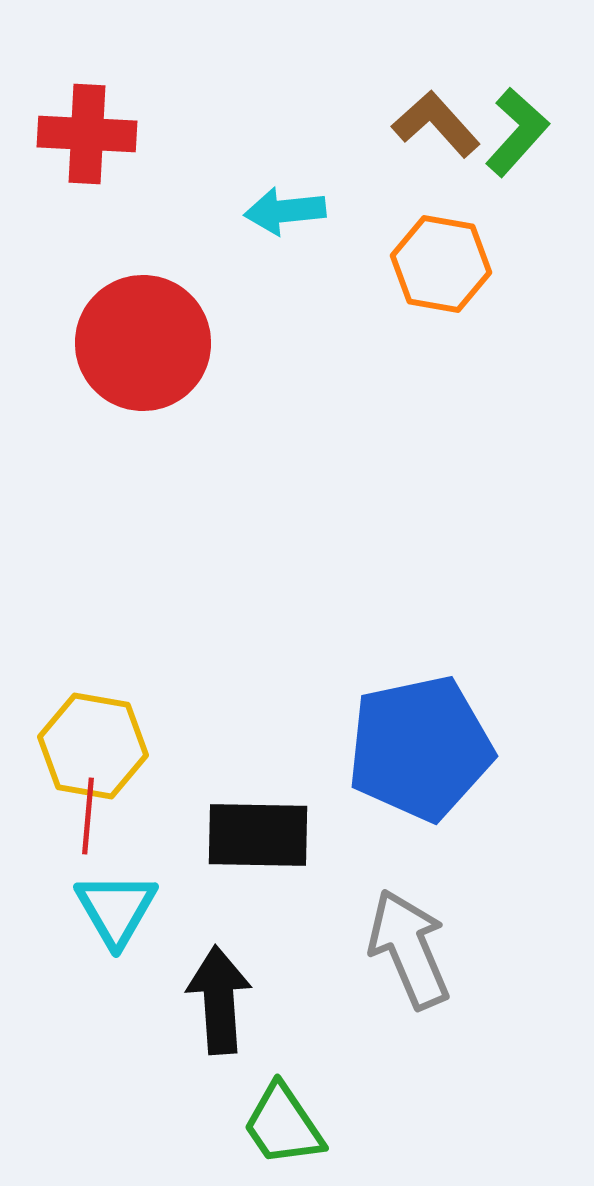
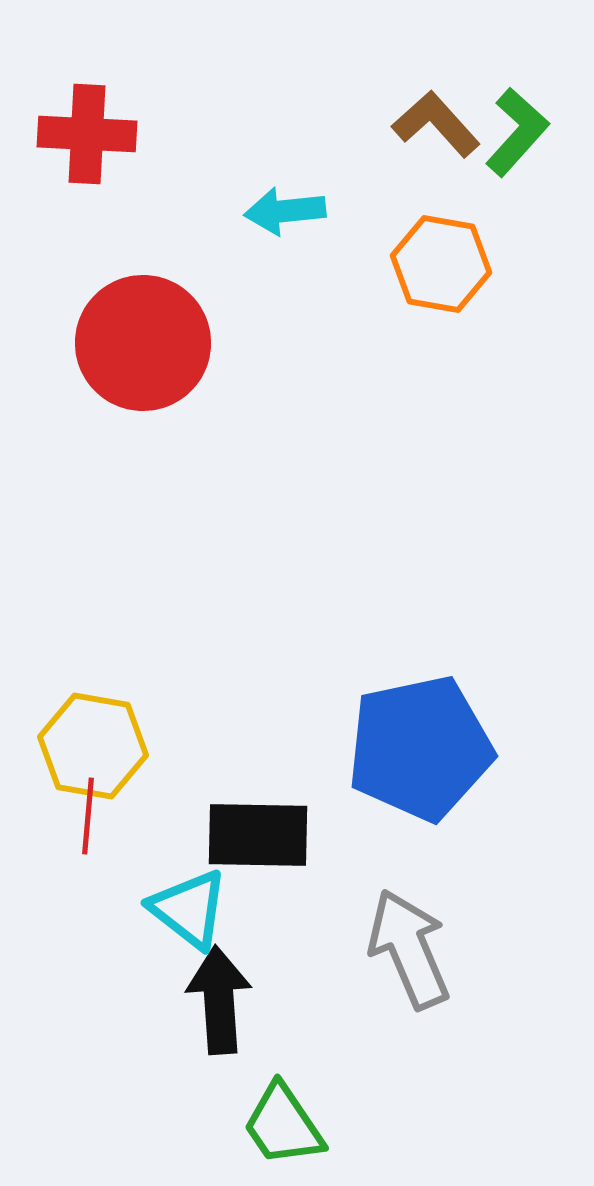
cyan triangle: moved 73 px right; rotated 22 degrees counterclockwise
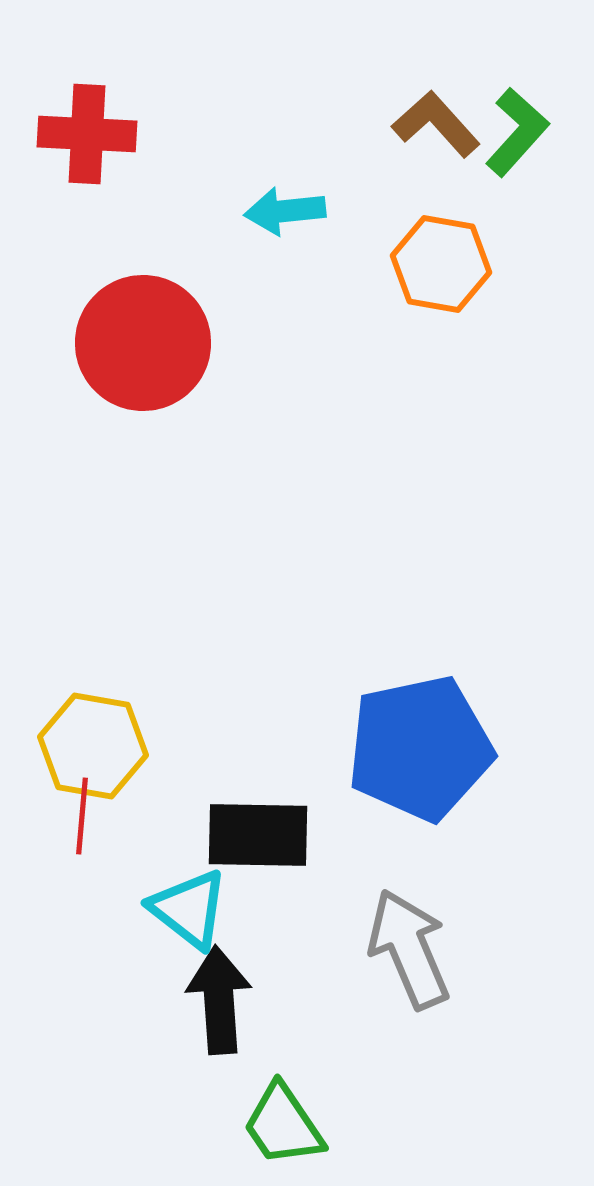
red line: moved 6 px left
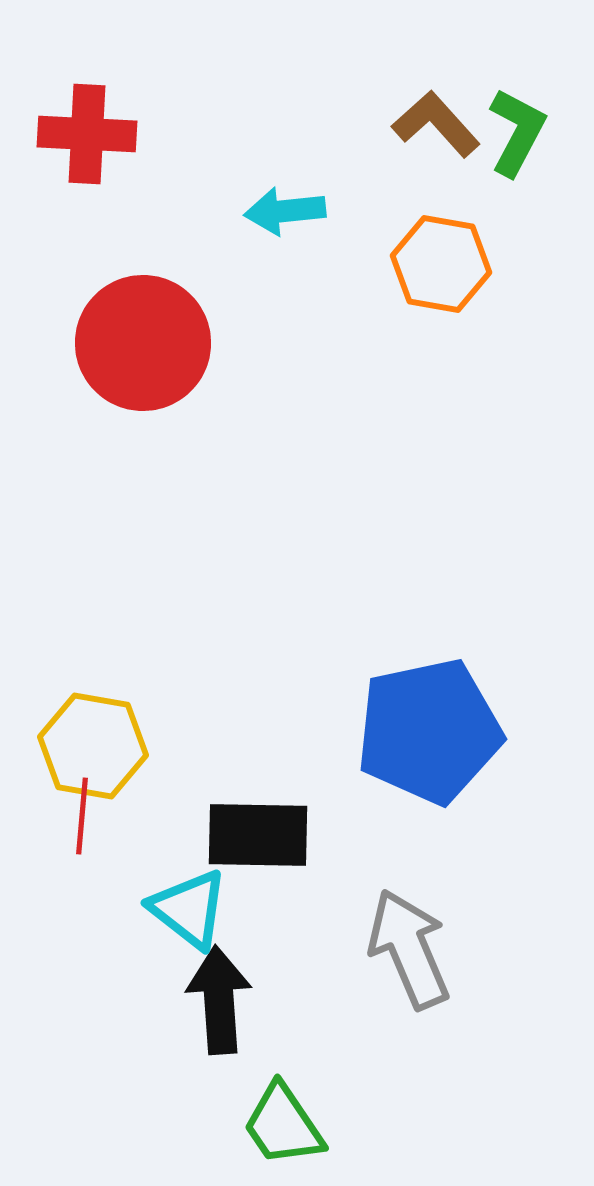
green L-shape: rotated 14 degrees counterclockwise
blue pentagon: moved 9 px right, 17 px up
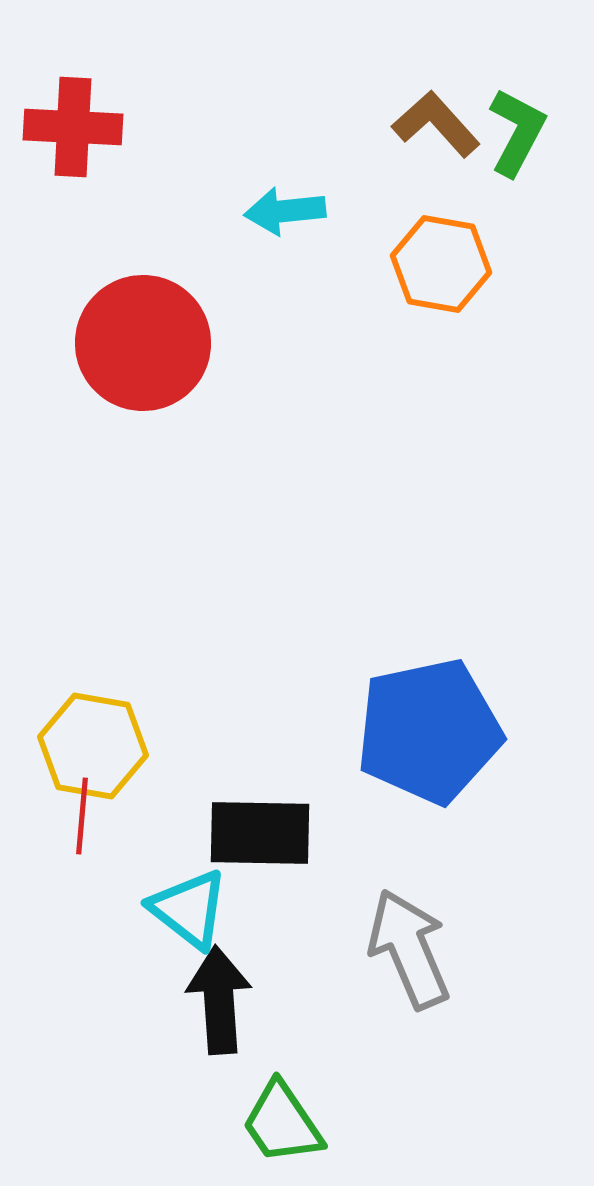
red cross: moved 14 px left, 7 px up
black rectangle: moved 2 px right, 2 px up
green trapezoid: moved 1 px left, 2 px up
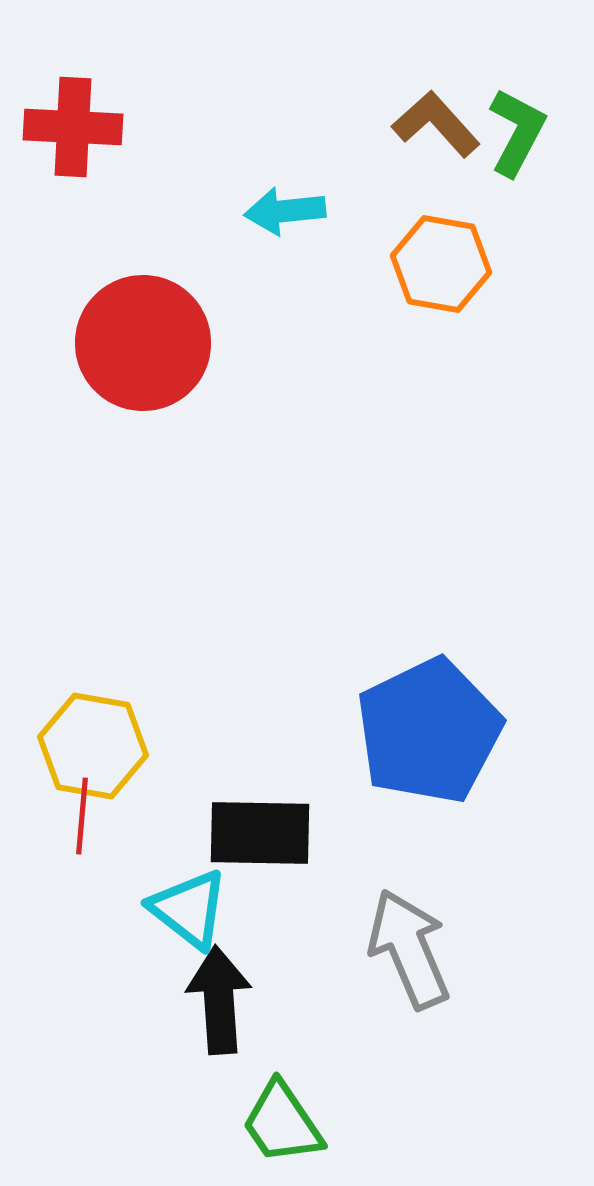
blue pentagon: rotated 14 degrees counterclockwise
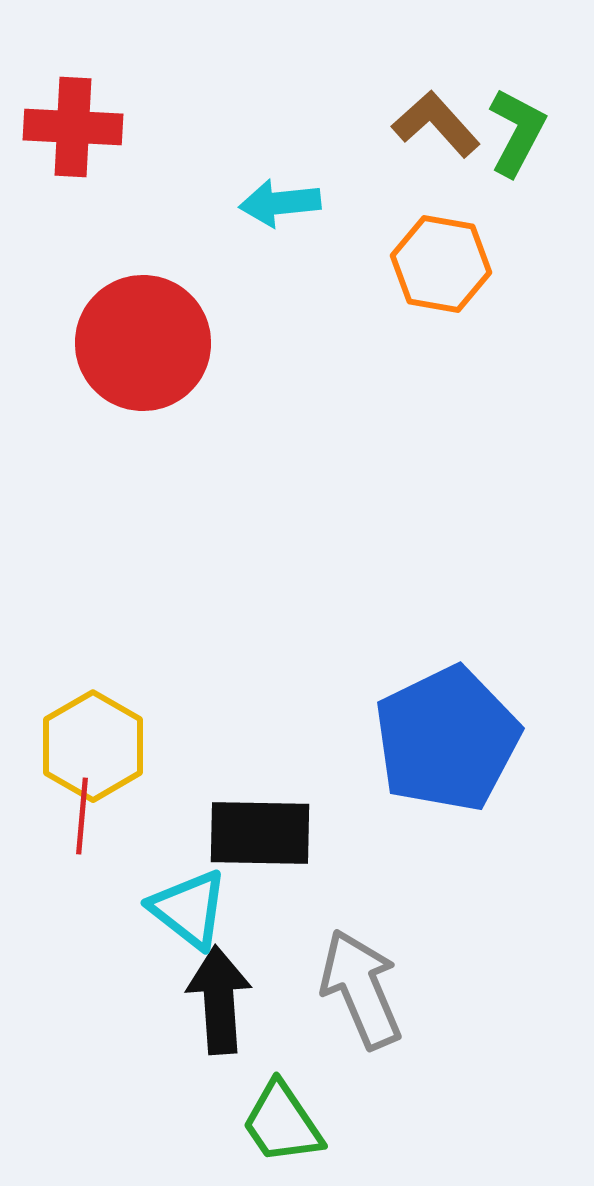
cyan arrow: moved 5 px left, 8 px up
blue pentagon: moved 18 px right, 8 px down
yellow hexagon: rotated 20 degrees clockwise
gray arrow: moved 48 px left, 40 px down
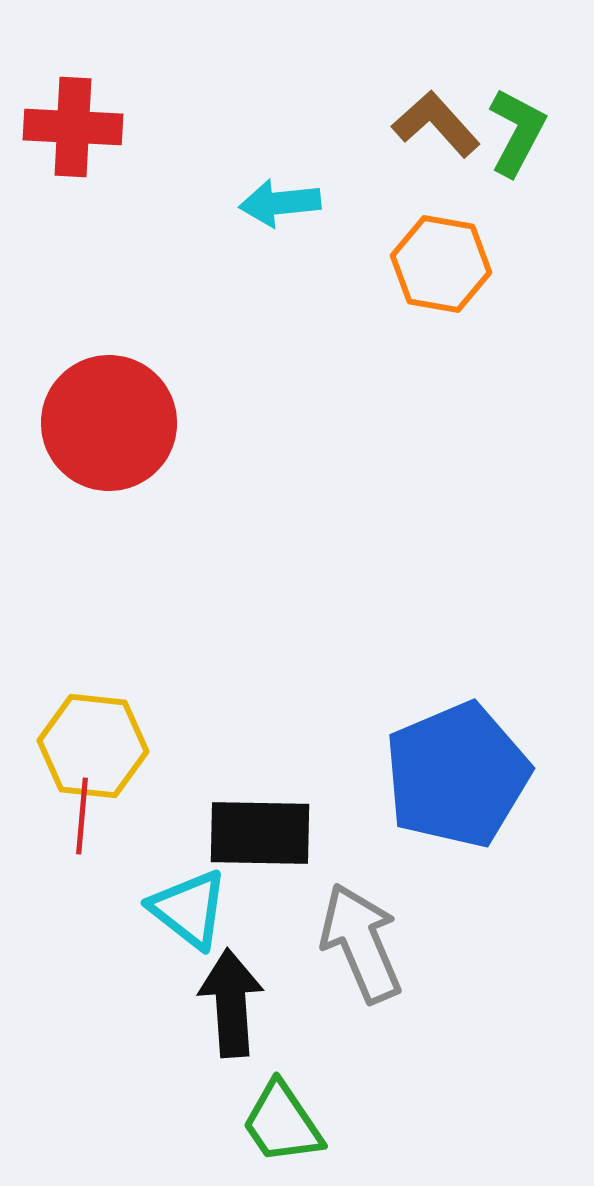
red circle: moved 34 px left, 80 px down
blue pentagon: moved 10 px right, 36 px down; rotated 3 degrees clockwise
yellow hexagon: rotated 24 degrees counterclockwise
gray arrow: moved 46 px up
black arrow: moved 12 px right, 3 px down
